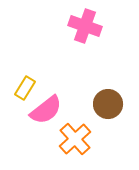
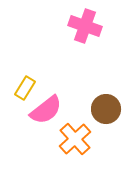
brown circle: moved 2 px left, 5 px down
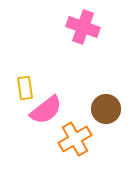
pink cross: moved 2 px left, 1 px down
yellow rectangle: rotated 40 degrees counterclockwise
orange cross: rotated 12 degrees clockwise
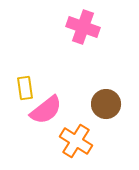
brown circle: moved 5 px up
orange cross: moved 1 px right, 2 px down; rotated 28 degrees counterclockwise
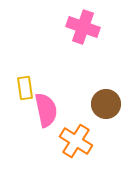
pink semicircle: rotated 64 degrees counterclockwise
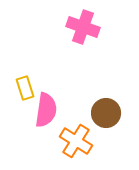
yellow rectangle: rotated 10 degrees counterclockwise
brown circle: moved 9 px down
pink semicircle: rotated 20 degrees clockwise
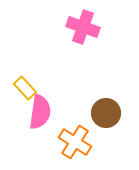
yellow rectangle: rotated 25 degrees counterclockwise
pink semicircle: moved 6 px left, 2 px down
orange cross: moved 1 px left, 1 px down
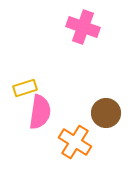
yellow rectangle: rotated 65 degrees counterclockwise
